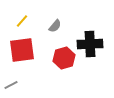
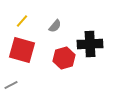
red square: rotated 24 degrees clockwise
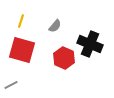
yellow line: moved 1 px left; rotated 24 degrees counterclockwise
black cross: rotated 25 degrees clockwise
red hexagon: rotated 20 degrees counterclockwise
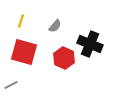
red square: moved 2 px right, 2 px down
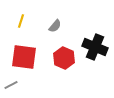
black cross: moved 5 px right, 3 px down
red square: moved 5 px down; rotated 8 degrees counterclockwise
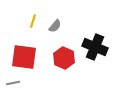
yellow line: moved 12 px right
gray line: moved 2 px right, 2 px up; rotated 16 degrees clockwise
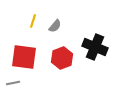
red hexagon: moved 2 px left; rotated 15 degrees clockwise
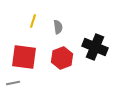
gray semicircle: moved 3 px right, 1 px down; rotated 48 degrees counterclockwise
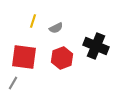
gray semicircle: moved 2 px left, 1 px down; rotated 72 degrees clockwise
black cross: moved 1 px right, 1 px up
gray line: rotated 48 degrees counterclockwise
